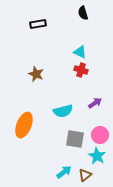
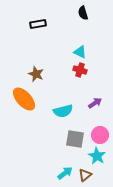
red cross: moved 1 px left
orange ellipse: moved 26 px up; rotated 65 degrees counterclockwise
cyan arrow: moved 1 px right, 1 px down
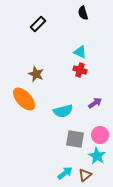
black rectangle: rotated 35 degrees counterclockwise
